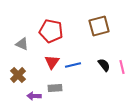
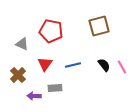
red triangle: moved 7 px left, 2 px down
pink line: rotated 16 degrees counterclockwise
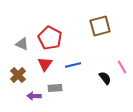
brown square: moved 1 px right
red pentagon: moved 1 px left, 7 px down; rotated 15 degrees clockwise
black semicircle: moved 1 px right, 13 px down
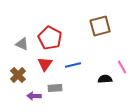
black semicircle: moved 1 px down; rotated 56 degrees counterclockwise
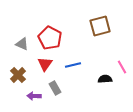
gray rectangle: rotated 64 degrees clockwise
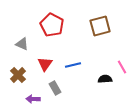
red pentagon: moved 2 px right, 13 px up
purple arrow: moved 1 px left, 3 px down
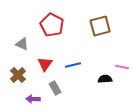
pink line: rotated 48 degrees counterclockwise
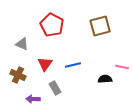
brown cross: rotated 21 degrees counterclockwise
